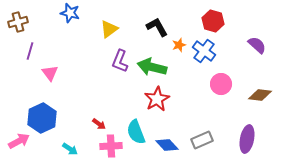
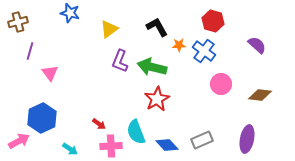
orange star: rotated 16 degrees clockwise
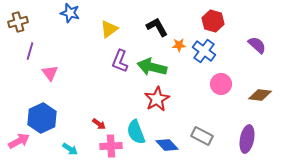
gray rectangle: moved 4 px up; rotated 50 degrees clockwise
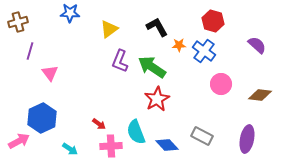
blue star: rotated 12 degrees counterclockwise
green arrow: rotated 20 degrees clockwise
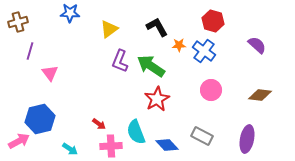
green arrow: moved 1 px left, 1 px up
pink circle: moved 10 px left, 6 px down
blue hexagon: moved 2 px left, 1 px down; rotated 12 degrees clockwise
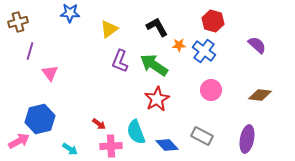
green arrow: moved 3 px right, 1 px up
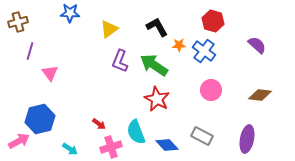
red star: rotated 15 degrees counterclockwise
pink cross: moved 1 px down; rotated 15 degrees counterclockwise
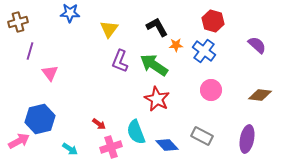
yellow triangle: rotated 18 degrees counterclockwise
orange star: moved 3 px left
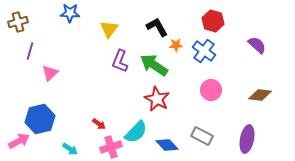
pink triangle: rotated 24 degrees clockwise
cyan semicircle: rotated 115 degrees counterclockwise
